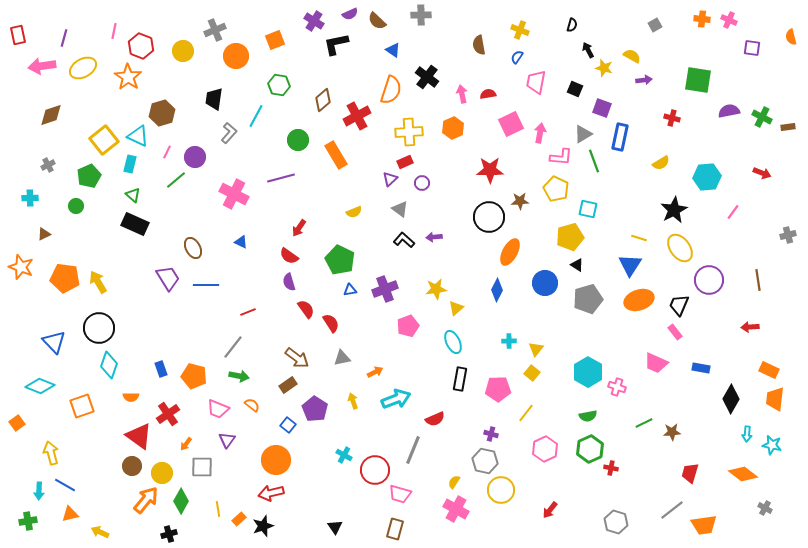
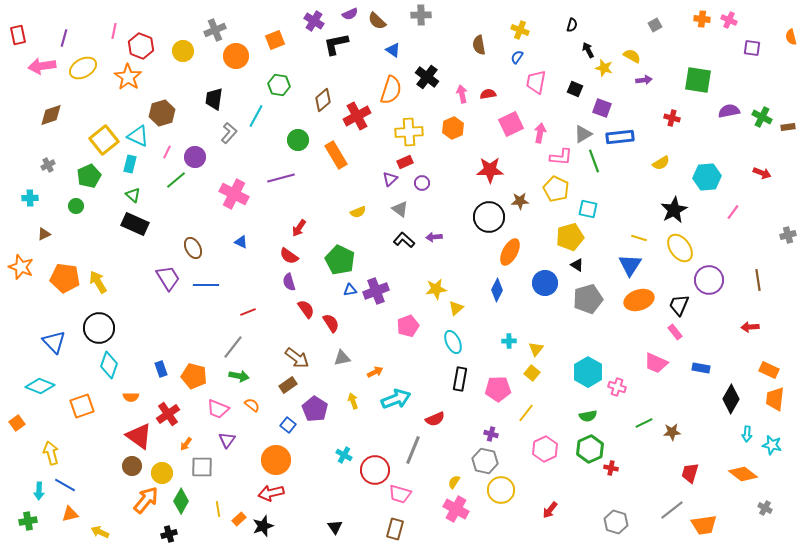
blue rectangle at (620, 137): rotated 72 degrees clockwise
yellow semicircle at (354, 212): moved 4 px right
purple cross at (385, 289): moved 9 px left, 2 px down
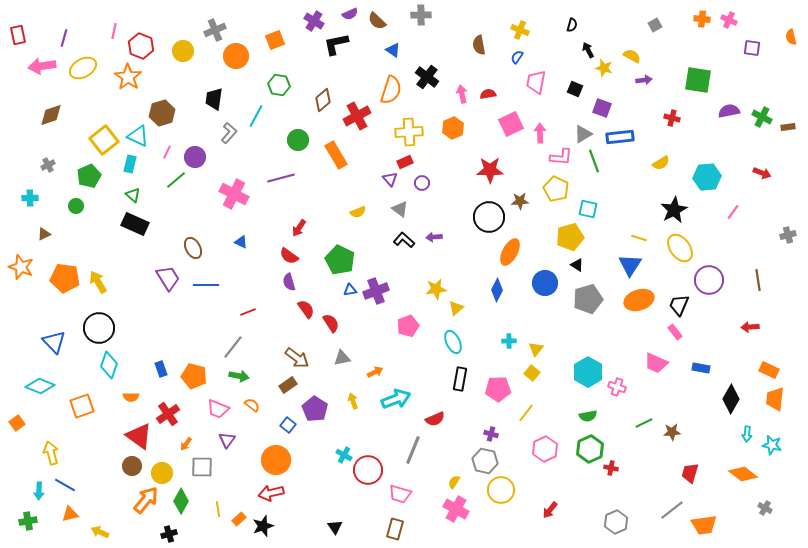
pink arrow at (540, 133): rotated 12 degrees counterclockwise
purple triangle at (390, 179): rotated 28 degrees counterclockwise
red circle at (375, 470): moved 7 px left
gray hexagon at (616, 522): rotated 20 degrees clockwise
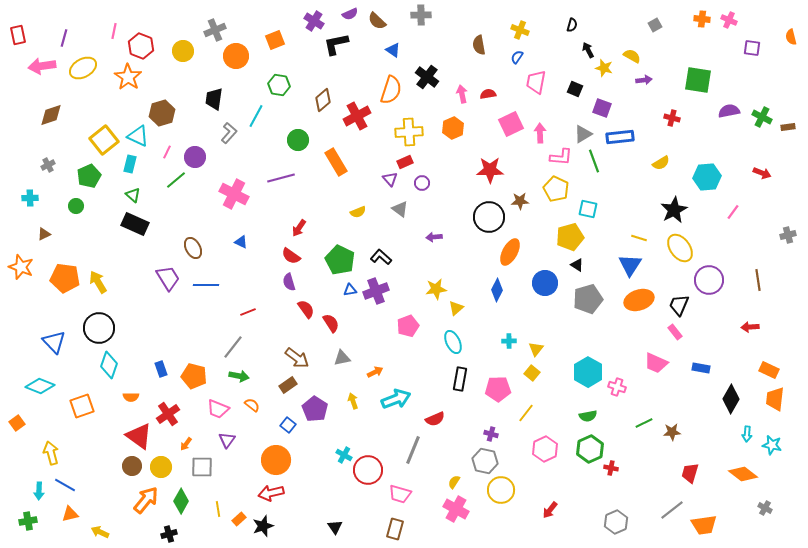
orange rectangle at (336, 155): moved 7 px down
black L-shape at (404, 240): moved 23 px left, 17 px down
red semicircle at (289, 256): moved 2 px right
yellow circle at (162, 473): moved 1 px left, 6 px up
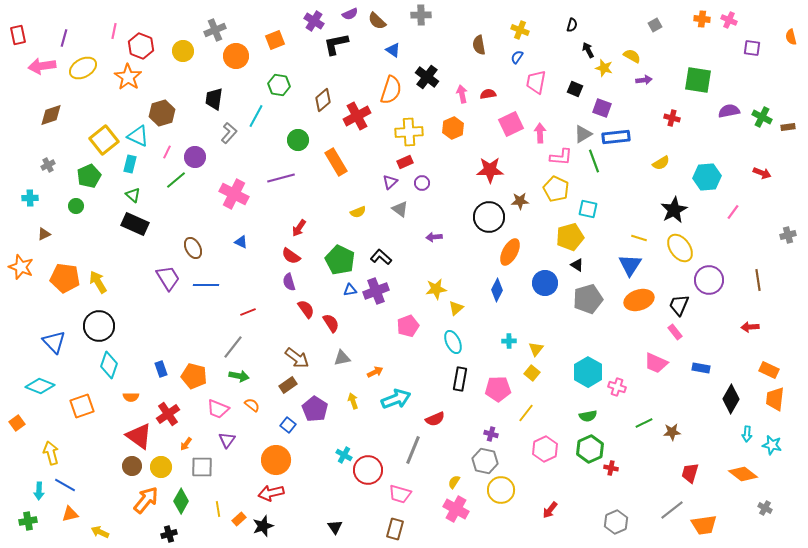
blue rectangle at (620, 137): moved 4 px left
purple triangle at (390, 179): moved 3 px down; rotated 28 degrees clockwise
black circle at (99, 328): moved 2 px up
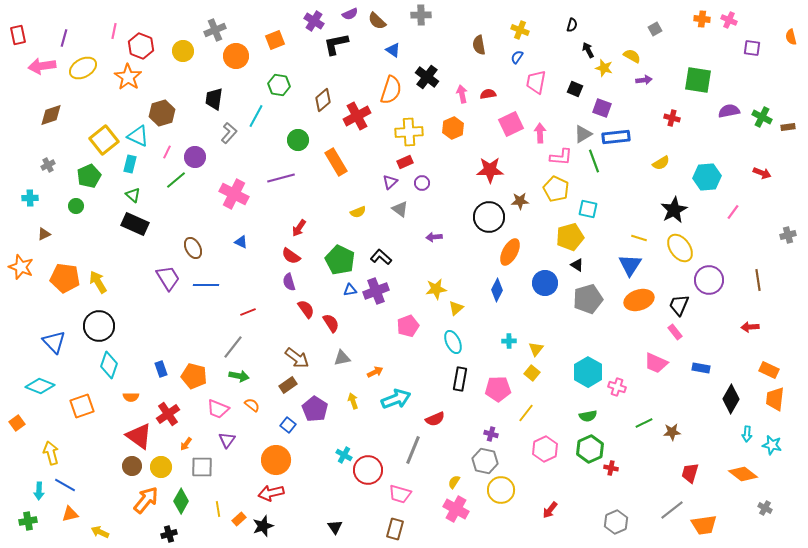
gray square at (655, 25): moved 4 px down
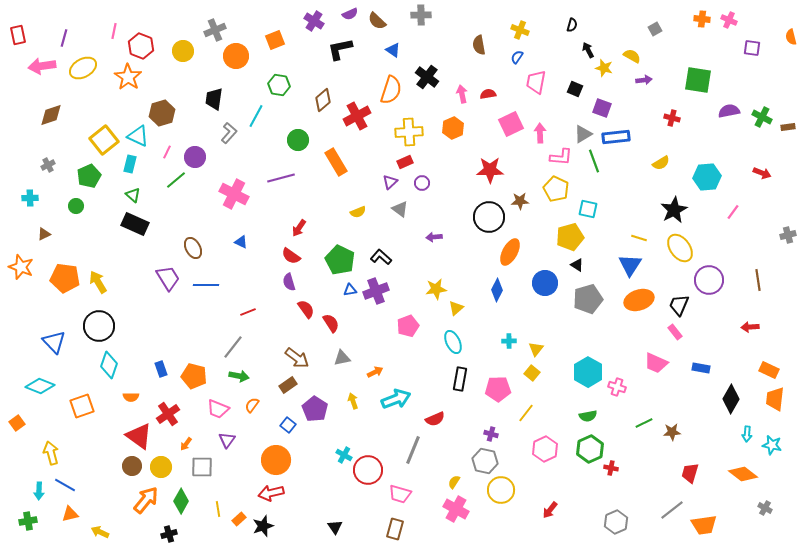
black L-shape at (336, 44): moved 4 px right, 5 px down
orange semicircle at (252, 405): rotated 91 degrees counterclockwise
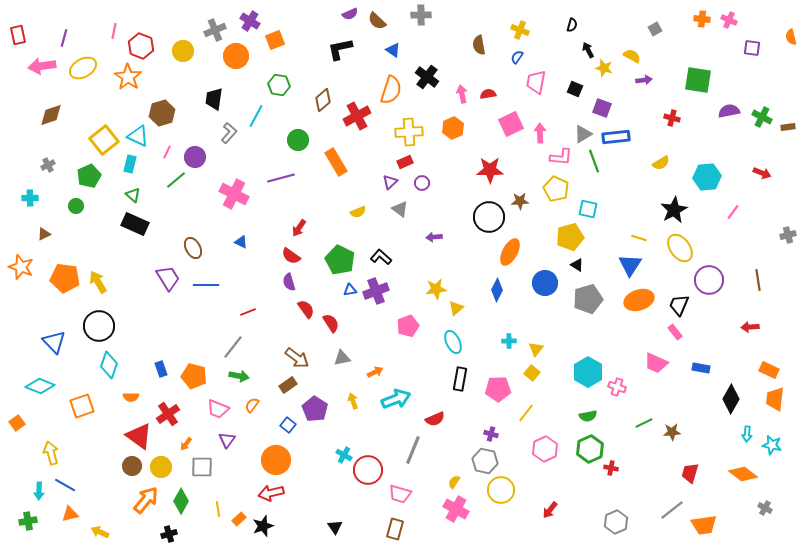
purple cross at (314, 21): moved 64 px left
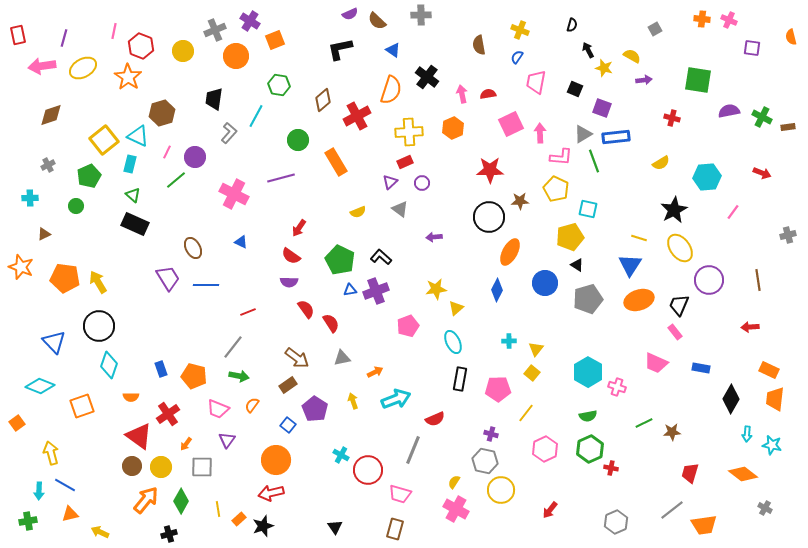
purple semicircle at (289, 282): rotated 72 degrees counterclockwise
cyan cross at (344, 455): moved 3 px left
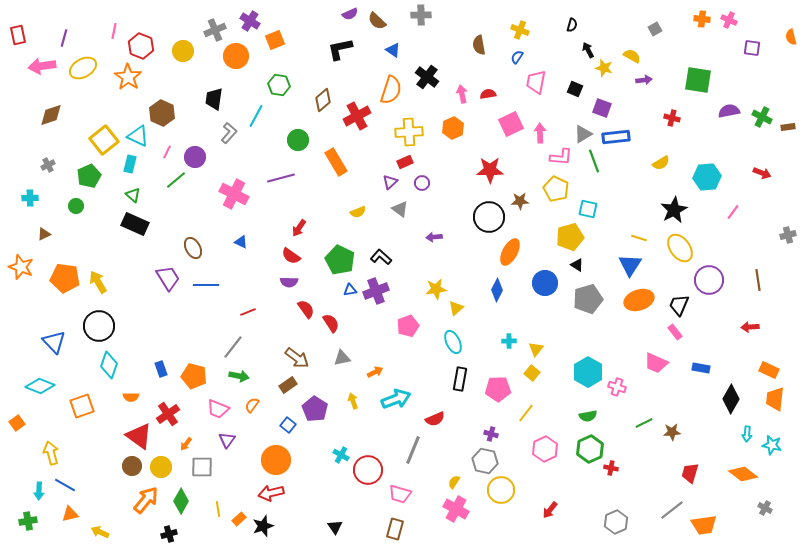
brown hexagon at (162, 113): rotated 20 degrees counterclockwise
